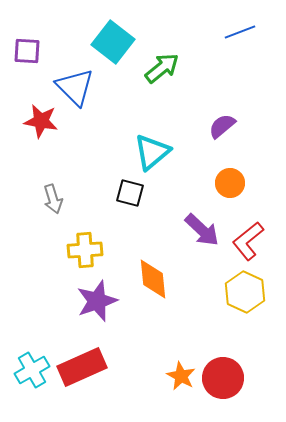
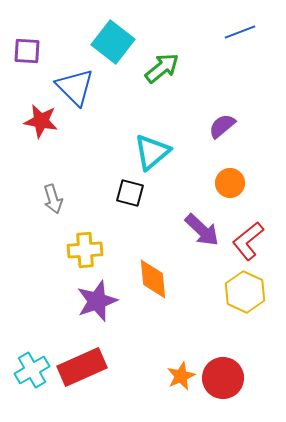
orange star: rotated 20 degrees clockwise
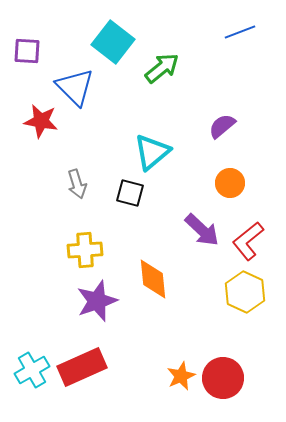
gray arrow: moved 24 px right, 15 px up
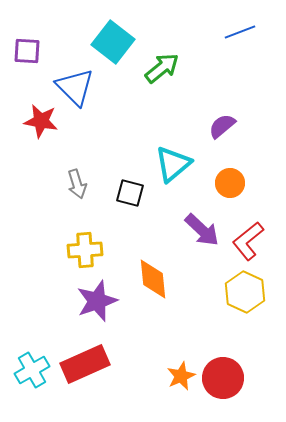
cyan triangle: moved 21 px right, 12 px down
red rectangle: moved 3 px right, 3 px up
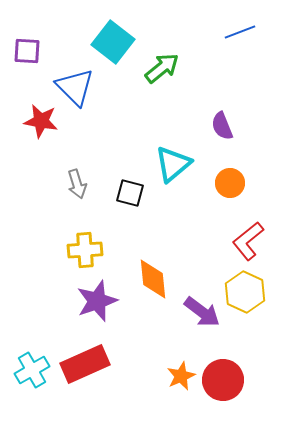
purple semicircle: rotated 72 degrees counterclockwise
purple arrow: moved 82 px down; rotated 6 degrees counterclockwise
red circle: moved 2 px down
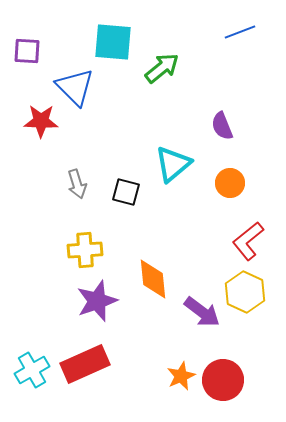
cyan square: rotated 33 degrees counterclockwise
red star: rotated 8 degrees counterclockwise
black square: moved 4 px left, 1 px up
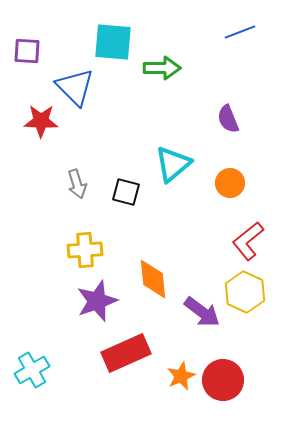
green arrow: rotated 39 degrees clockwise
purple semicircle: moved 6 px right, 7 px up
red rectangle: moved 41 px right, 11 px up
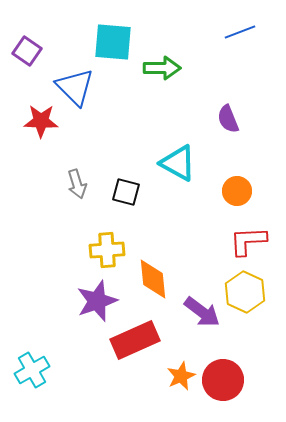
purple square: rotated 32 degrees clockwise
cyan triangle: moved 5 px right, 1 px up; rotated 51 degrees counterclockwise
orange circle: moved 7 px right, 8 px down
red L-shape: rotated 36 degrees clockwise
yellow cross: moved 22 px right
red rectangle: moved 9 px right, 13 px up
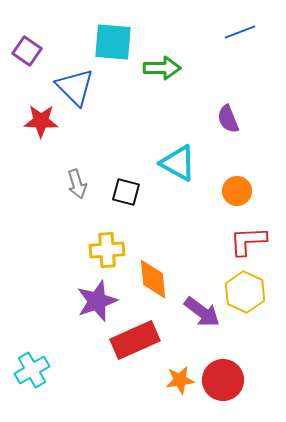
orange star: moved 1 px left, 4 px down; rotated 16 degrees clockwise
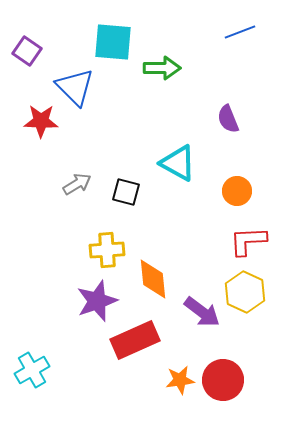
gray arrow: rotated 104 degrees counterclockwise
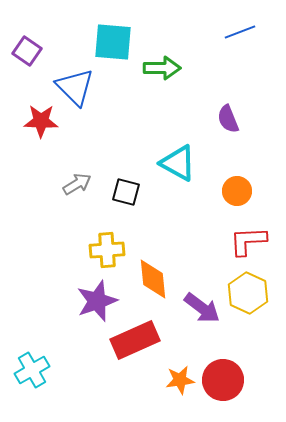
yellow hexagon: moved 3 px right, 1 px down
purple arrow: moved 4 px up
